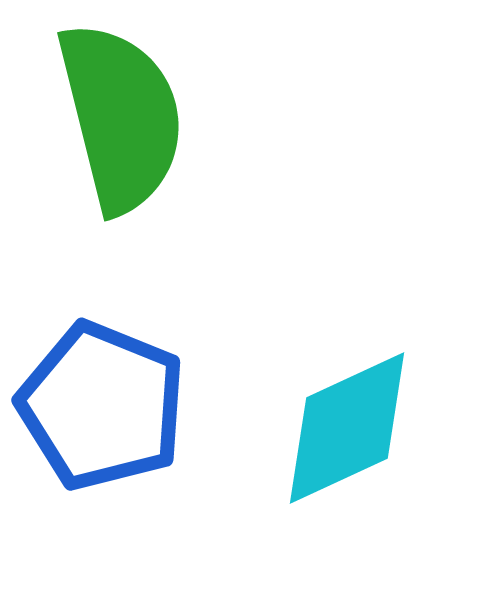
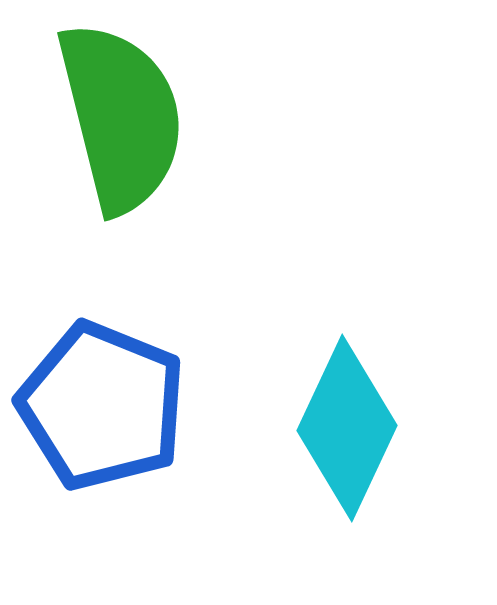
cyan diamond: rotated 40 degrees counterclockwise
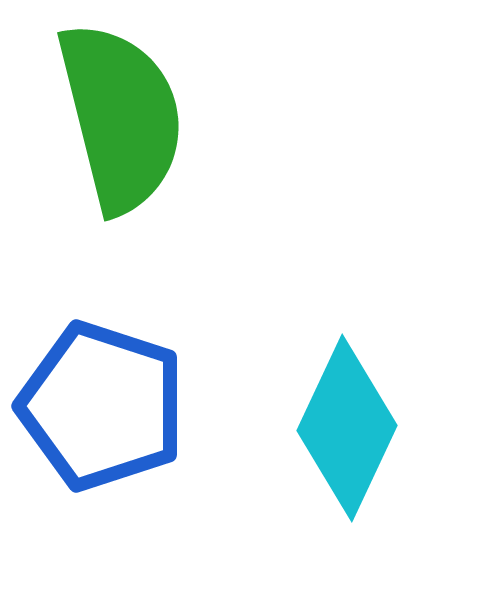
blue pentagon: rotated 4 degrees counterclockwise
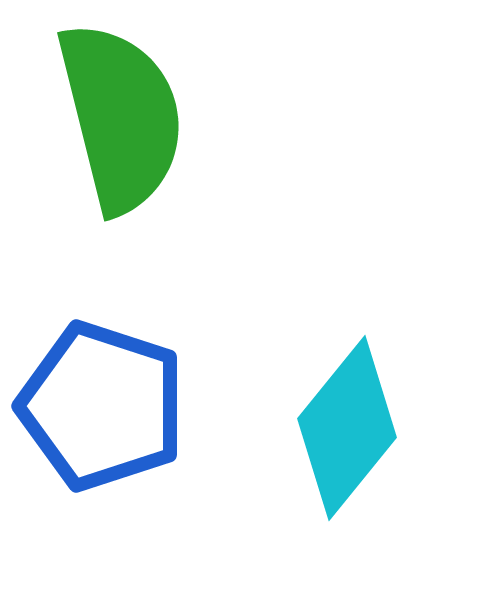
cyan diamond: rotated 14 degrees clockwise
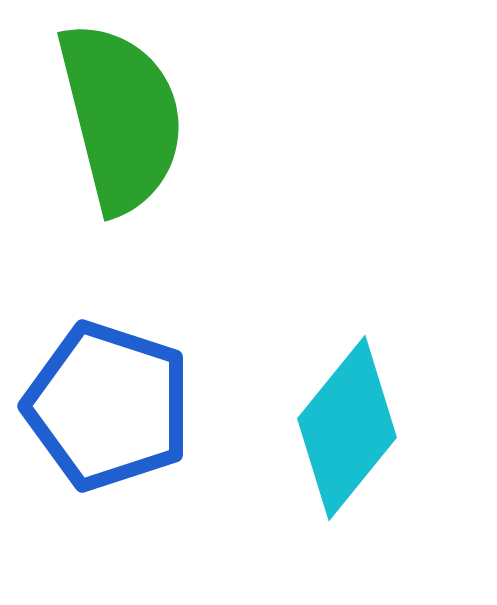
blue pentagon: moved 6 px right
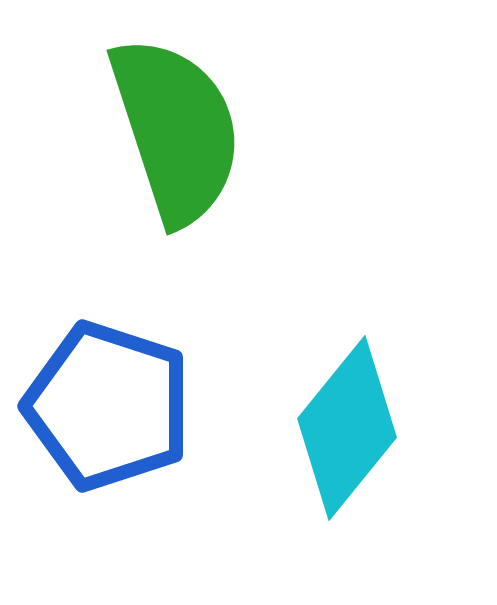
green semicircle: moved 55 px right, 13 px down; rotated 4 degrees counterclockwise
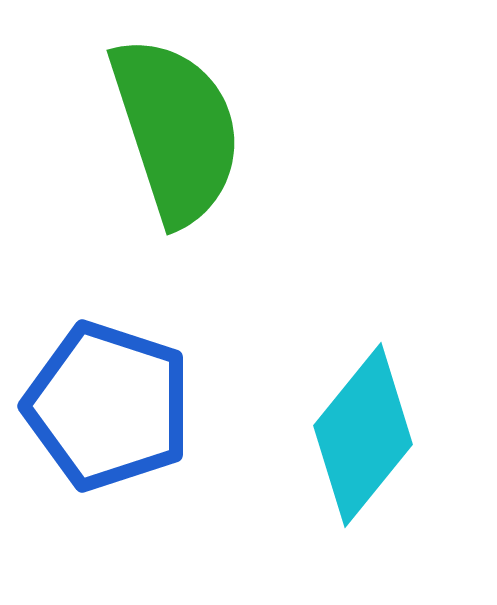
cyan diamond: moved 16 px right, 7 px down
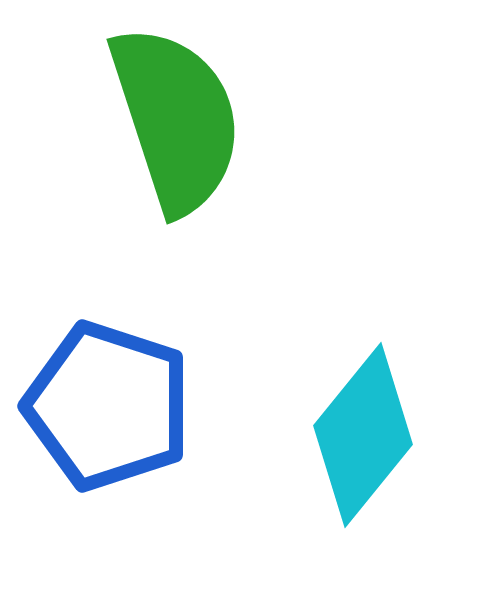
green semicircle: moved 11 px up
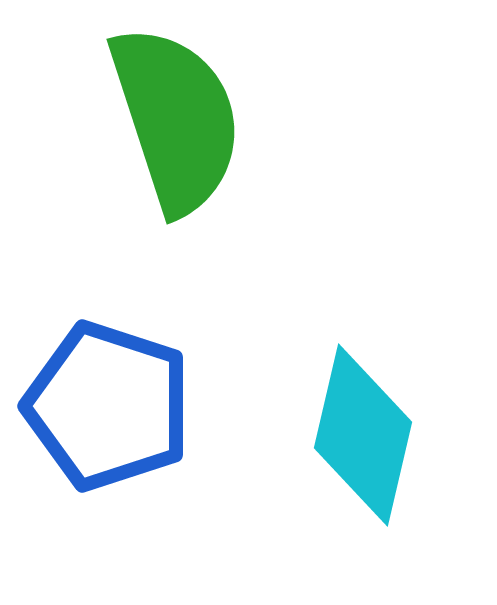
cyan diamond: rotated 26 degrees counterclockwise
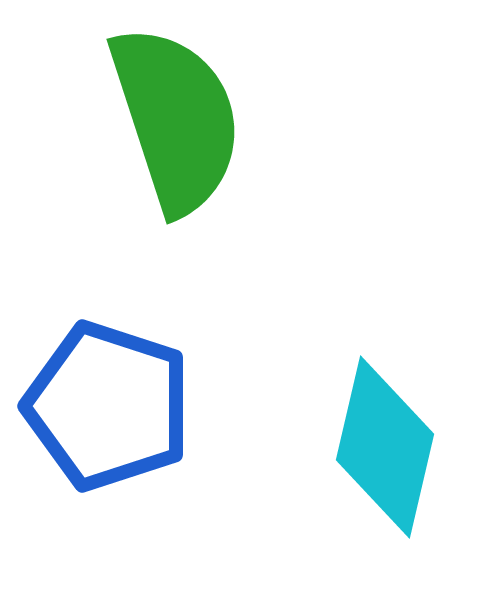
cyan diamond: moved 22 px right, 12 px down
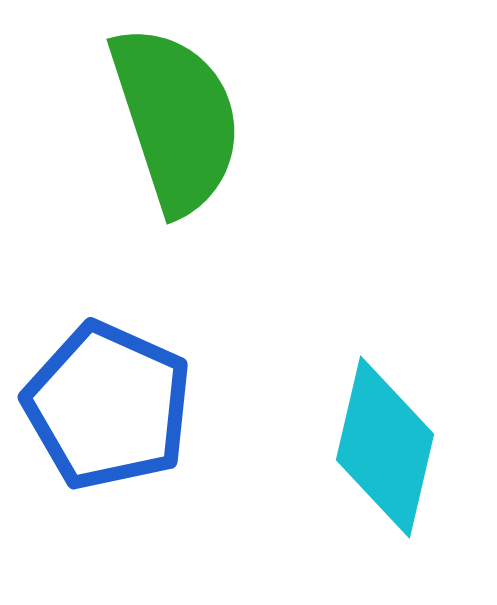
blue pentagon: rotated 6 degrees clockwise
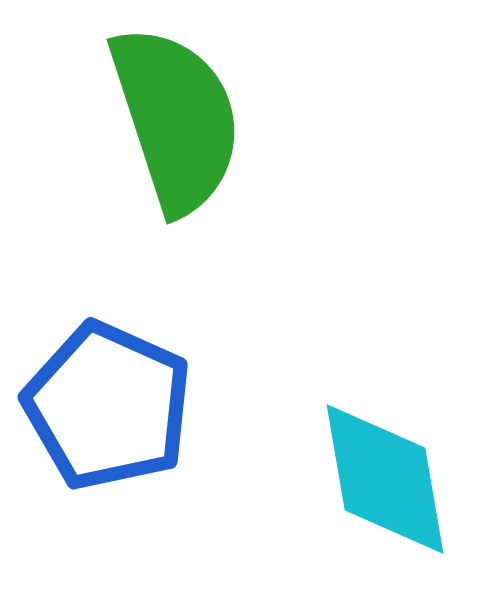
cyan diamond: moved 32 px down; rotated 23 degrees counterclockwise
